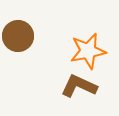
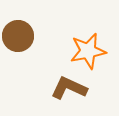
brown L-shape: moved 10 px left, 2 px down
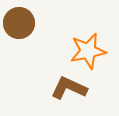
brown circle: moved 1 px right, 13 px up
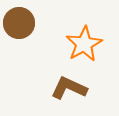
orange star: moved 4 px left, 7 px up; rotated 18 degrees counterclockwise
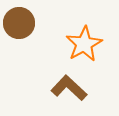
brown L-shape: rotated 18 degrees clockwise
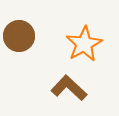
brown circle: moved 13 px down
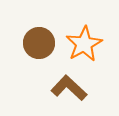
brown circle: moved 20 px right, 7 px down
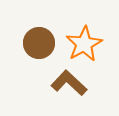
brown L-shape: moved 5 px up
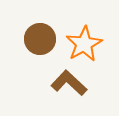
brown circle: moved 1 px right, 4 px up
